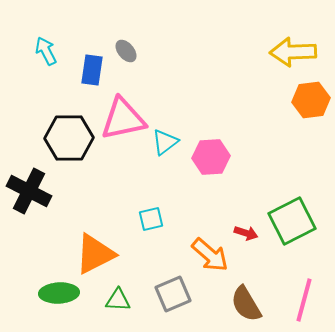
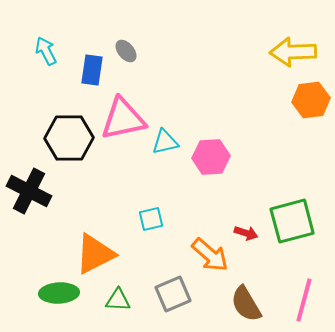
cyan triangle: rotated 24 degrees clockwise
green square: rotated 12 degrees clockwise
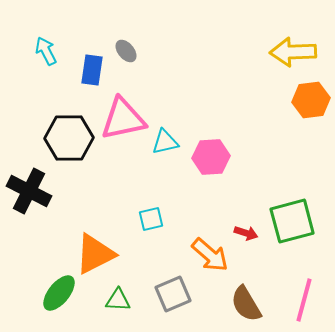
green ellipse: rotated 48 degrees counterclockwise
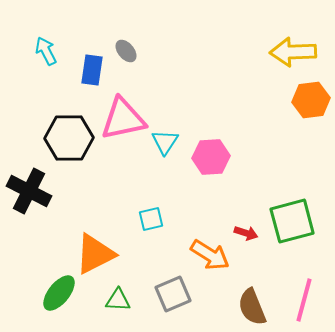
cyan triangle: rotated 44 degrees counterclockwise
orange arrow: rotated 9 degrees counterclockwise
brown semicircle: moved 6 px right, 3 px down; rotated 9 degrees clockwise
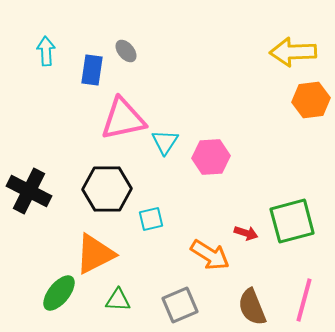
cyan arrow: rotated 24 degrees clockwise
black hexagon: moved 38 px right, 51 px down
gray square: moved 7 px right, 11 px down
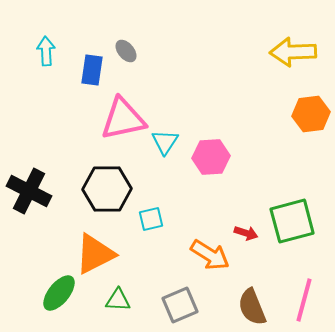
orange hexagon: moved 14 px down
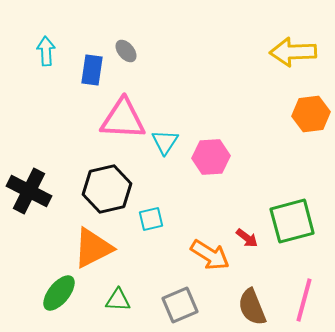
pink triangle: rotated 15 degrees clockwise
black hexagon: rotated 12 degrees counterclockwise
red arrow: moved 1 px right, 5 px down; rotated 20 degrees clockwise
orange triangle: moved 2 px left, 6 px up
